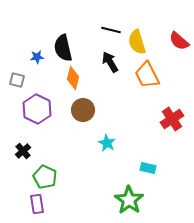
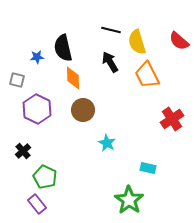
orange diamond: rotated 15 degrees counterclockwise
purple rectangle: rotated 30 degrees counterclockwise
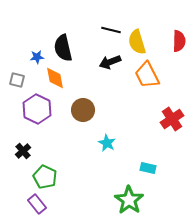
red semicircle: rotated 130 degrees counterclockwise
black arrow: rotated 80 degrees counterclockwise
orange diamond: moved 18 px left; rotated 10 degrees counterclockwise
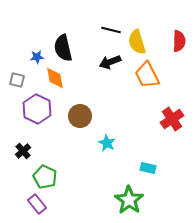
brown circle: moved 3 px left, 6 px down
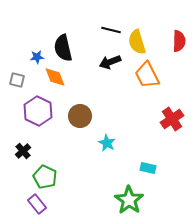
orange diamond: moved 1 px up; rotated 10 degrees counterclockwise
purple hexagon: moved 1 px right, 2 px down
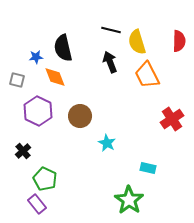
blue star: moved 1 px left
black arrow: rotated 90 degrees clockwise
green pentagon: moved 2 px down
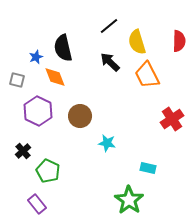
black line: moved 2 px left, 4 px up; rotated 54 degrees counterclockwise
blue star: rotated 16 degrees counterclockwise
black arrow: rotated 25 degrees counterclockwise
cyan star: rotated 18 degrees counterclockwise
green pentagon: moved 3 px right, 8 px up
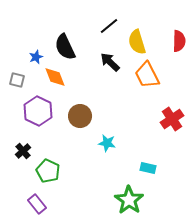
black semicircle: moved 2 px right, 1 px up; rotated 12 degrees counterclockwise
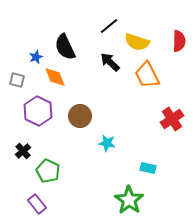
yellow semicircle: rotated 55 degrees counterclockwise
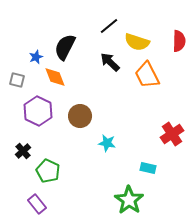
black semicircle: rotated 52 degrees clockwise
red cross: moved 15 px down
